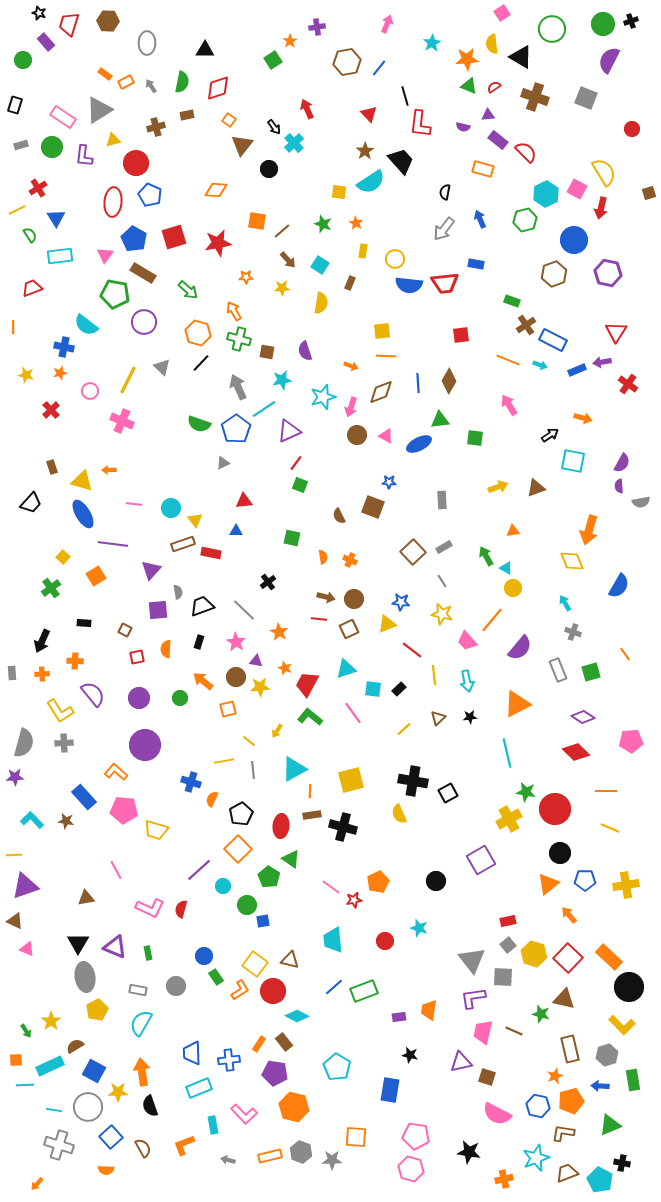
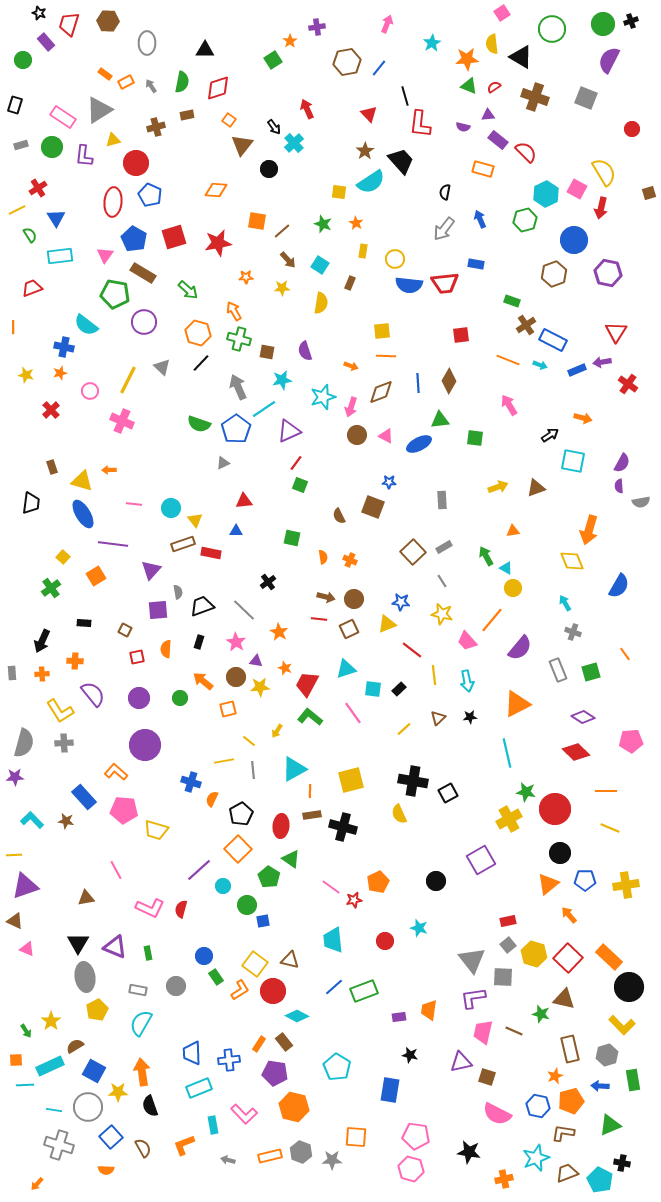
black trapezoid at (31, 503): rotated 35 degrees counterclockwise
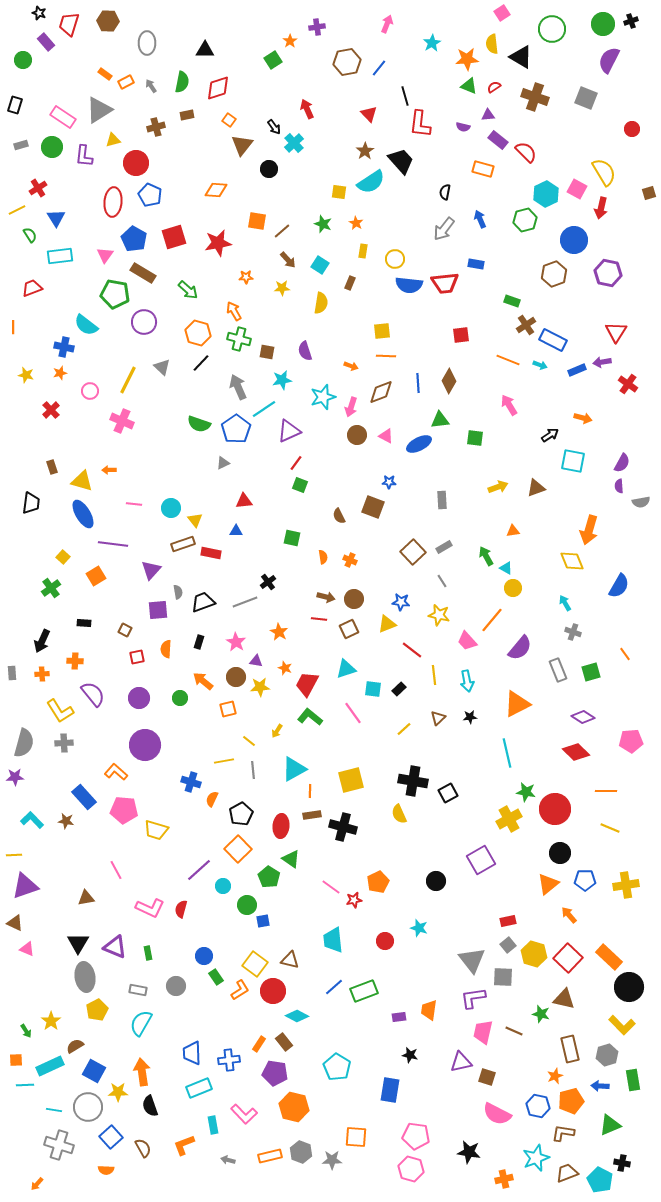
black trapezoid at (202, 606): moved 1 px right, 4 px up
gray line at (244, 610): moved 1 px right, 8 px up; rotated 65 degrees counterclockwise
yellow star at (442, 614): moved 3 px left, 1 px down
brown triangle at (15, 921): moved 2 px down
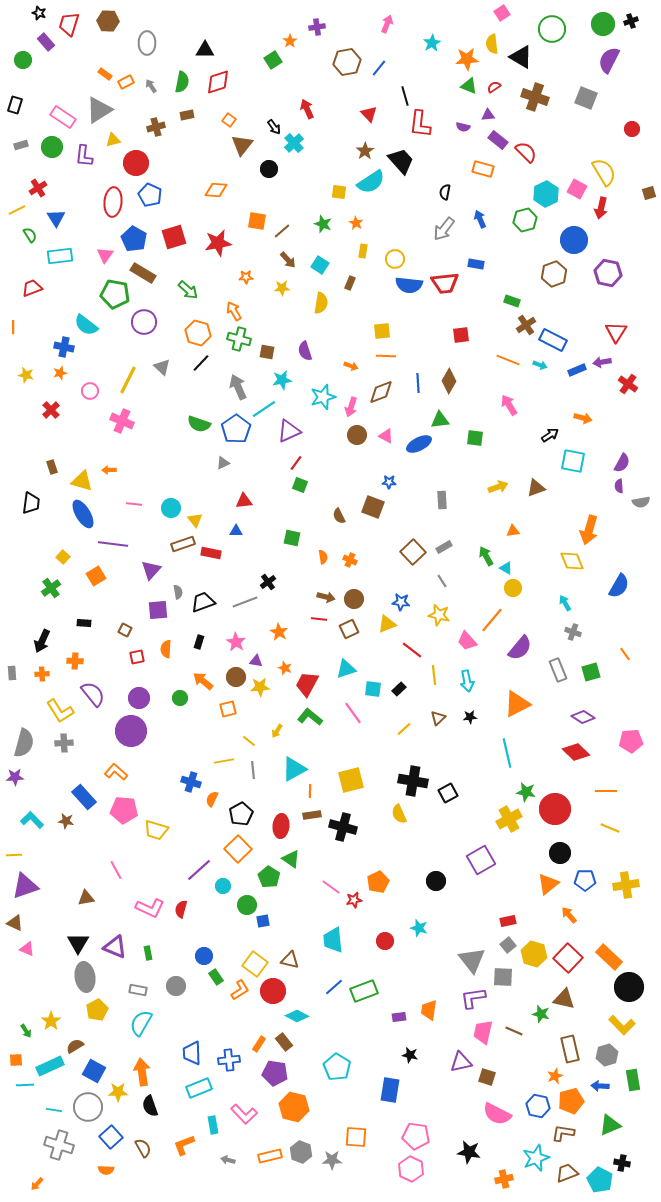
red diamond at (218, 88): moved 6 px up
purple circle at (145, 745): moved 14 px left, 14 px up
pink hexagon at (411, 1169): rotated 10 degrees clockwise
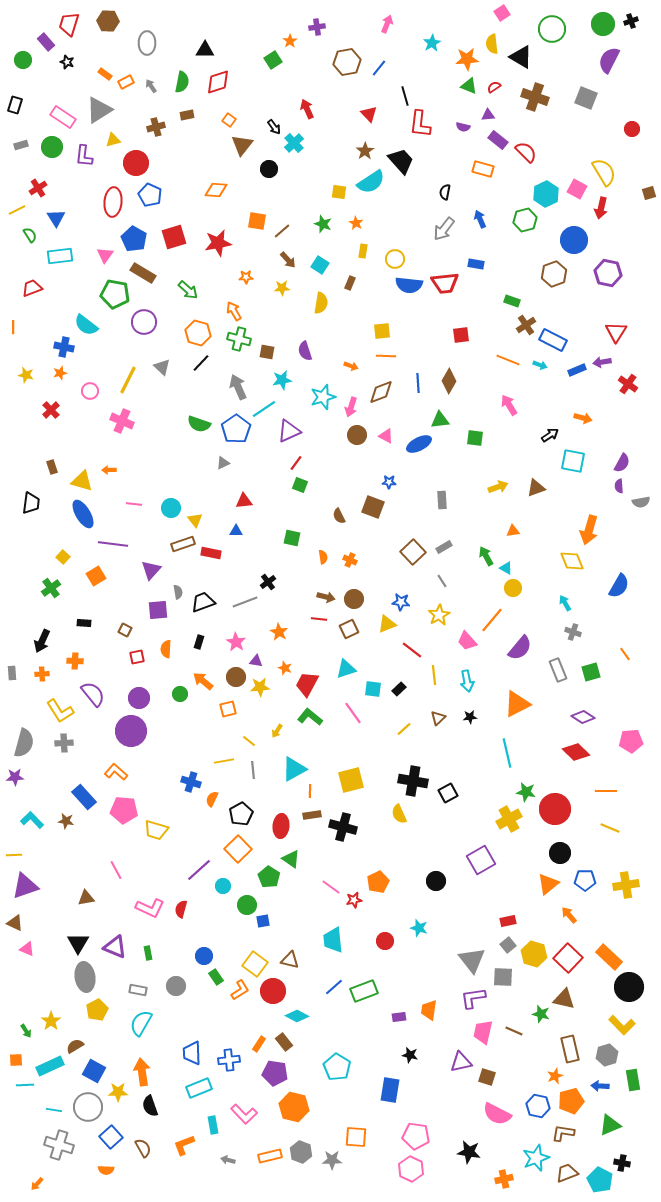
black star at (39, 13): moved 28 px right, 49 px down
yellow star at (439, 615): rotated 30 degrees clockwise
green circle at (180, 698): moved 4 px up
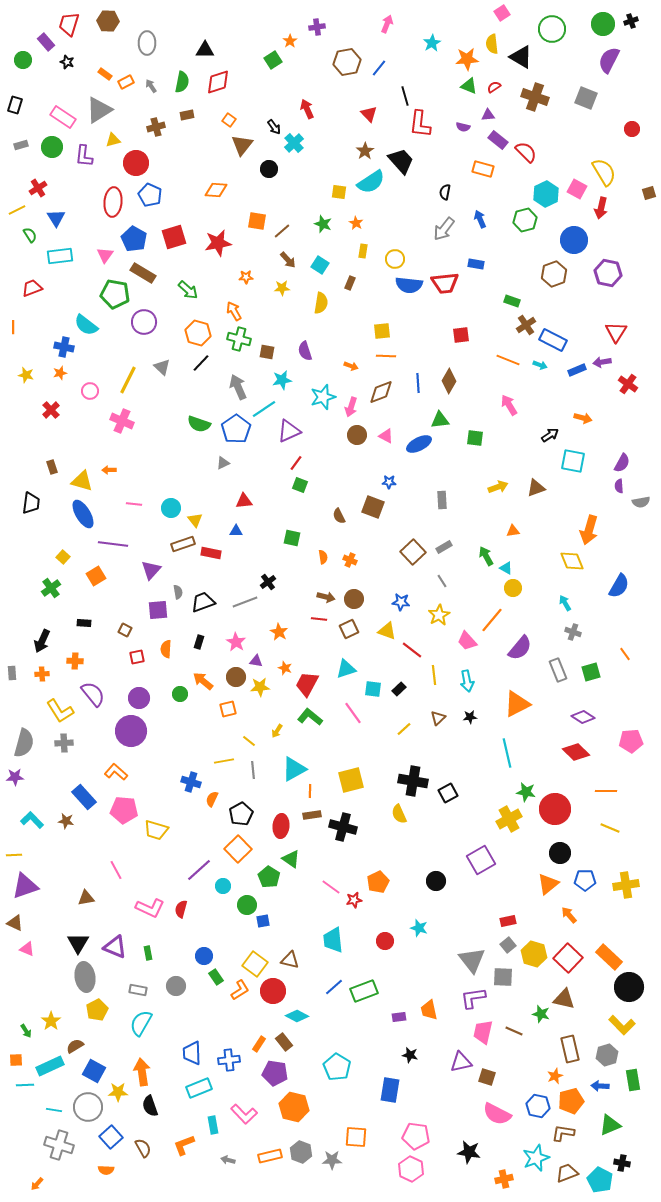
yellow triangle at (387, 624): moved 7 px down; rotated 42 degrees clockwise
orange trapezoid at (429, 1010): rotated 20 degrees counterclockwise
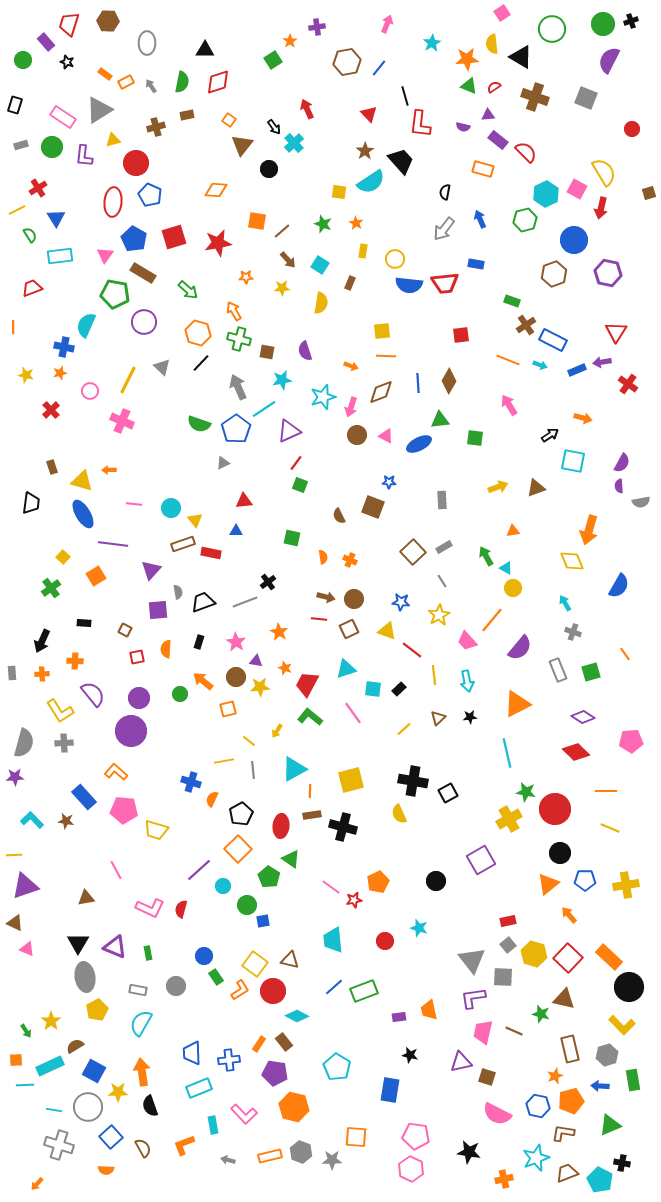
cyan semicircle at (86, 325): rotated 75 degrees clockwise
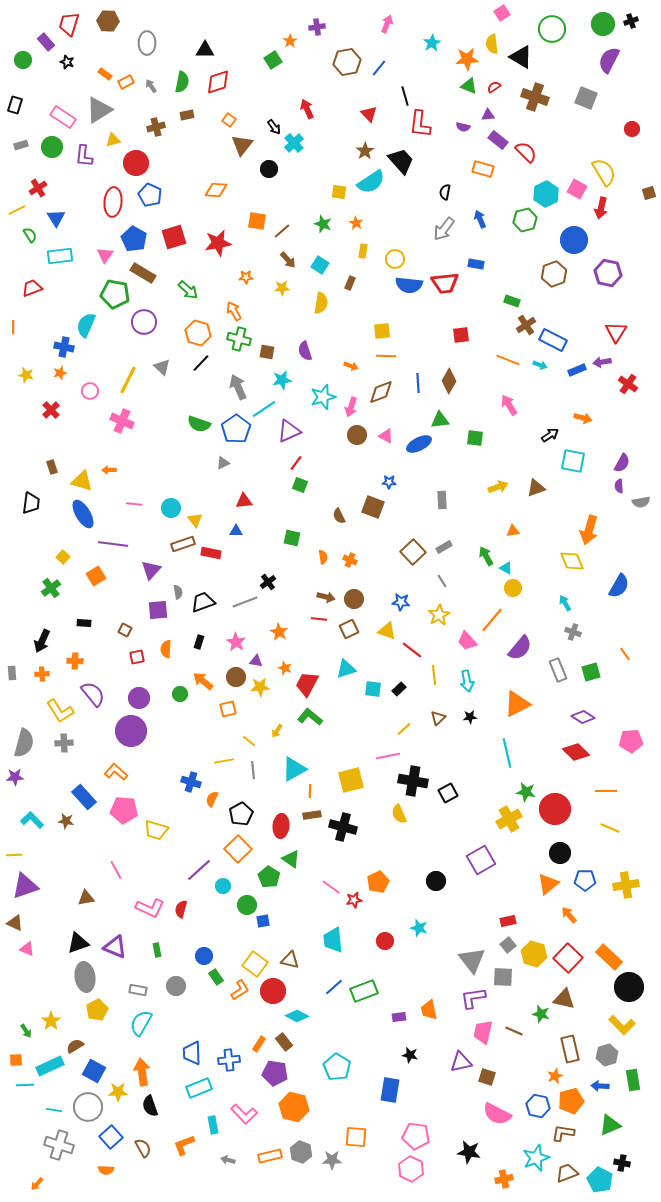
pink line at (353, 713): moved 35 px right, 43 px down; rotated 65 degrees counterclockwise
black triangle at (78, 943): rotated 40 degrees clockwise
green rectangle at (148, 953): moved 9 px right, 3 px up
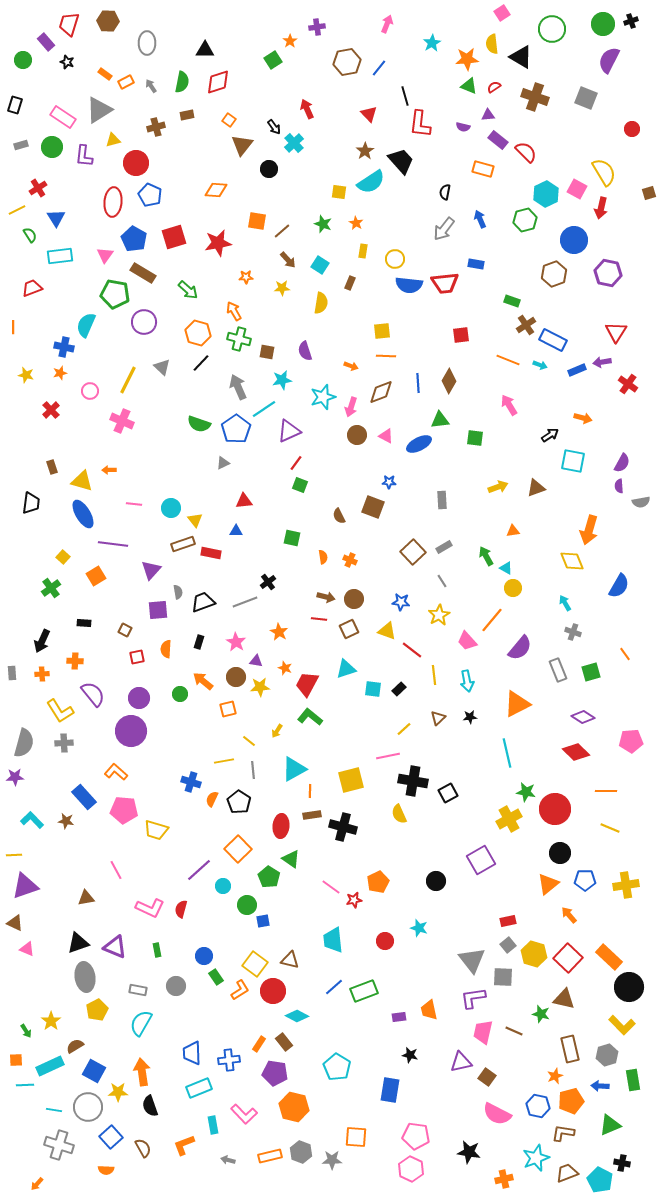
black pentagon at (241, 814): moved 2 px left, 12 px up; rotated 10 degrees counterclockwise
brown square at (487, 1077): rotated 18 degrees clockwise
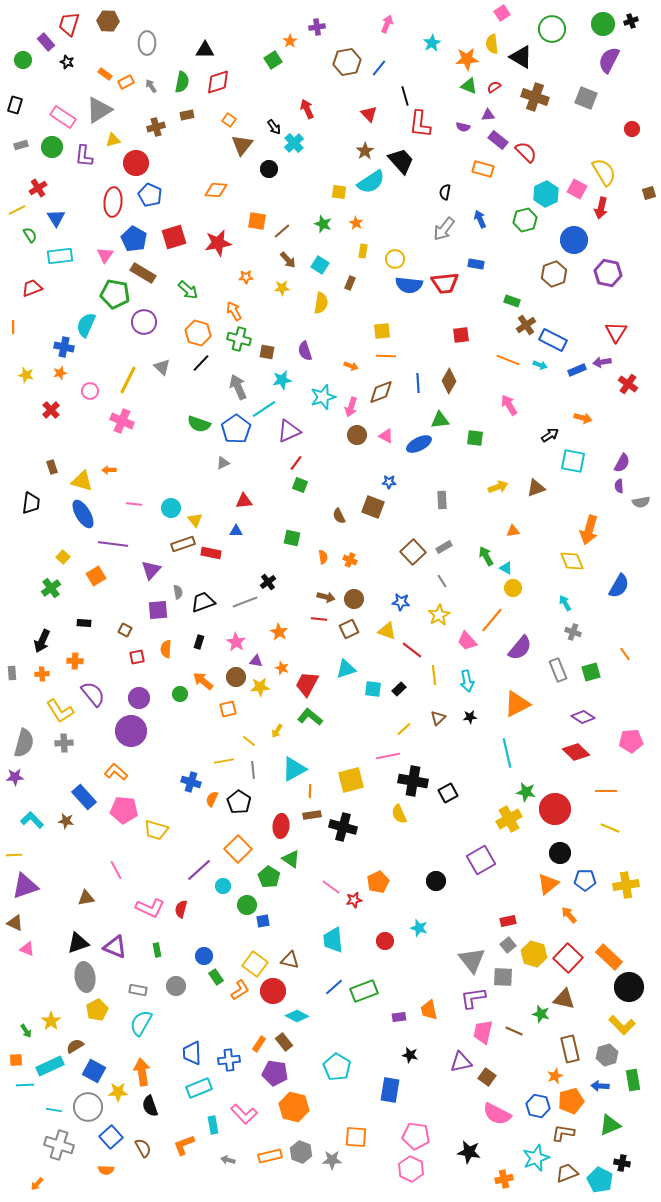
orange star at (285, 668): moved 3 px left
